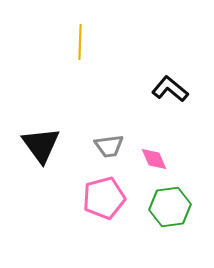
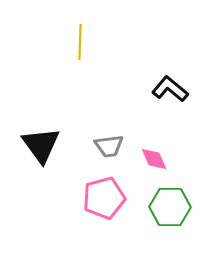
green hexagon: rotated 9 degrees clockwise
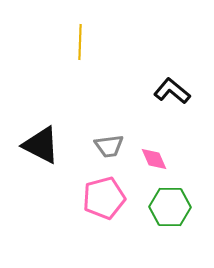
black L-shape: moved 2 px right, 2 px down
black triangle: rotated 27 degrees counterclockwise
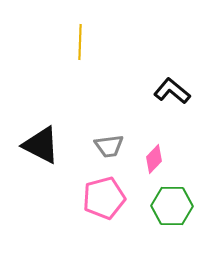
pink diamond: rotated 68 degrees clockwise
green hexagon: moved 2 px right, 1 px up
